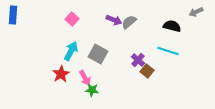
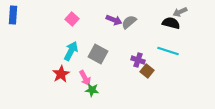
gray arrow: moved 16 px left
black semicircle: moved 1 px left, 3 px up
purple cross: rotated 24 degrees counterclockwise
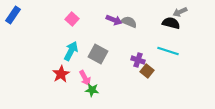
blue rectangle: rotated 30 degrees clockwise
gray semicircle: rotated 63 degrees clockwise
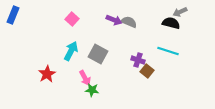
blue rectangle: rotated 12 degrees counterclockwise
red star: moved 14 px left
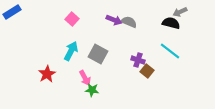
blue rectangle: moved 1 px left, 3 px up; rotated 36 degrees clockwise
cyan line: moved 2 px right; rotated 20 degrees clockwise
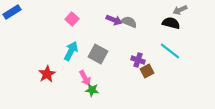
gray arrow: moved 2 px up
brown square: rotated 24 degrees clockwise
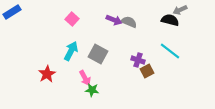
black semicircle: moved 1 px left, 3 px up
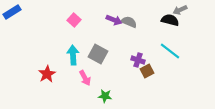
pink square: moved 2 px right, 1 px down
cyan arrow: moved 2 px right, 4 px down; rotated 30 degrees counterclockwise
green star: moved 13 px right, 6 px down
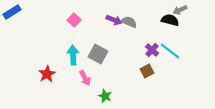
purple cross: moved 14 px right, 10 px up; rotated 24 degrees clockwise
green star: rotated 16 degrees clockwise
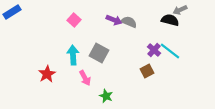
purple cross: moved 2 px right
gray square: moved 1 px right, 1 px up
green star: moved 1 px right
